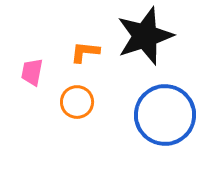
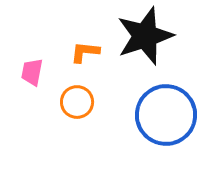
blue circle: moved 1 px right
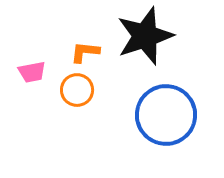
pink trapezoid: rotated 112 degrees counterclockwise
orange circle: moved 12 px up
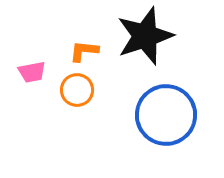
orange L-shape: moved 1 px left, 1 px up
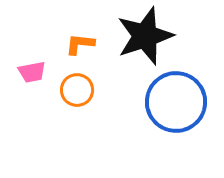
orange L-shape: moved 4 px left, 7 px up
blue circle: moved 10 px right, 13 px up
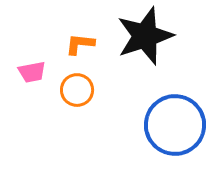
blue circle: moved 1 px left, 23 px down
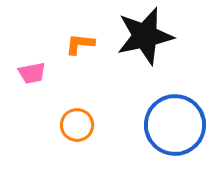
black star: rotated 6 degrees clockwise
pink trapezoid: moved 1 px down
orange circle: moved 35 px down
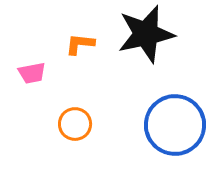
black star: moved 1 px right, 2 px up
orange circle: moved 2 px left, 1 px up
